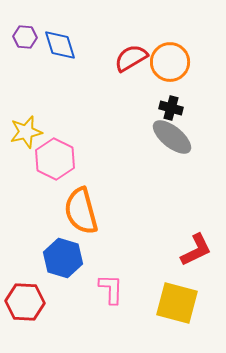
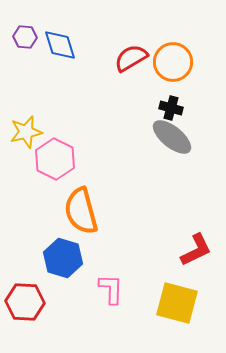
orange circle: moved 3 px right
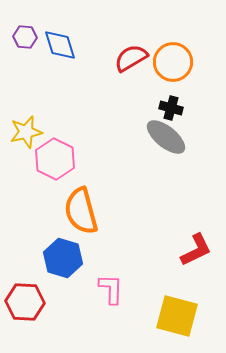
gray ellipse: moved 6 px left
yellow square: moved 13 px down
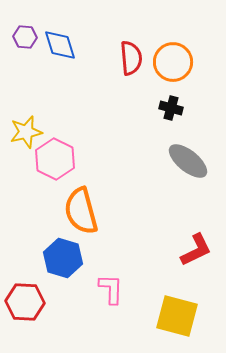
red semicircle: rotated 116 degrees clockwise
gray ellipse: moved 22 px right, 24 px down
